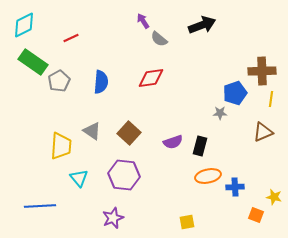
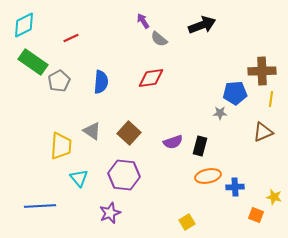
blue pentagon: rotated 15 degrees clockwise
purple star: moved 3 px left, 5 px up
yellow square: rotated 21 degrees counterclockwise
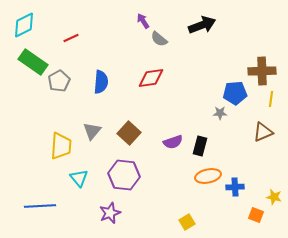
gray triangle: rotated 36 degrees clockwise
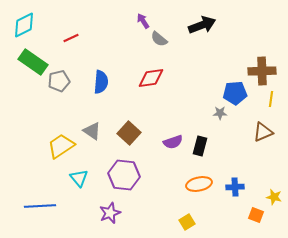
gray pentagon: rotated 15 degrees clockwise
gray triangle: rotated 36 degrees counterclockwise
yellow trapezoid: rotated 128 degrees counterclockwise
orange ellipse: moved 9 px left, 8 px down
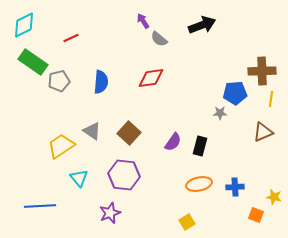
purple semicircle: rotated 36 degrees counterclockwise
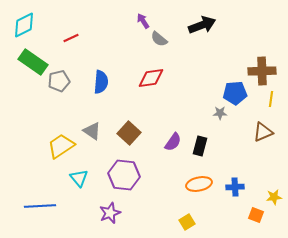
yellow star: rotated 21 degrees counterclockwise
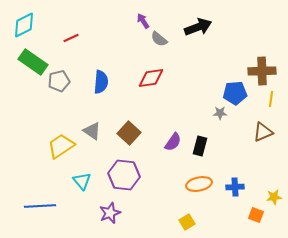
black arrow: moved 4 px left, 2 px down
cyan triangle: moved 3 px right, 3 px down
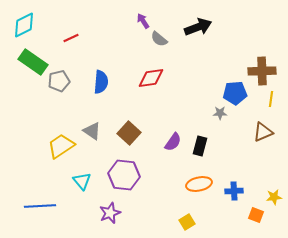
blue cross: moved 1 px left, 4 px down
